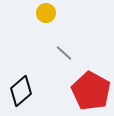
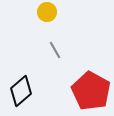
yellow circle: moved 1 px right, 1 px up
gray line: moved 9 px left, 3 px up; rotated 18 degrees clockwise
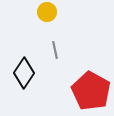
gray line: rotated 18 degrees clockwise
black diamond: moved 3 px right, 18 px up; rotated 16 degrees counterclockwise
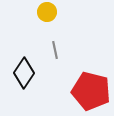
red pentagon: rotated 15 degrees counterclockwise
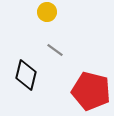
gray line: rotated 42 degrees counterclockwise
black diamond: moved 2 px right, 2 px down; rotated 20 degrees counterclockwise
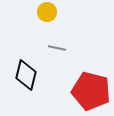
gray line: moved 2 px right, 2 px up; rotated 24 degrees counterclockwise
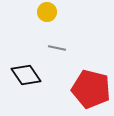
black diamond: rotated 48 degrees counterclockwise
red pentagon: moved 2 px up
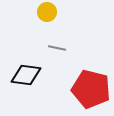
black diamond: rotated 48 degrees counterclockwise
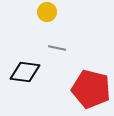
black diamond: moved 1 px left, 3 px up
